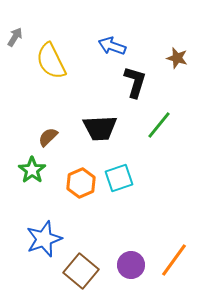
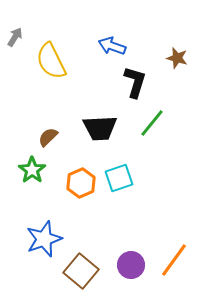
green line: moved 7 px left, 2 px up
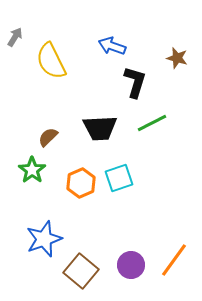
green line: rotated 24 degrees clockwise
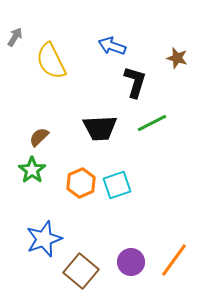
brown semicircle: moved 9 px left
cyan square: moved 2 px left, 7 px down
purple circle: moved 3 px up
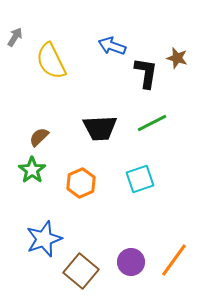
black L-shape: moved 11 px right, 9 px up; rotated 8 degrees counterclockwise
cyan square: moved 23 px right, 6 px up
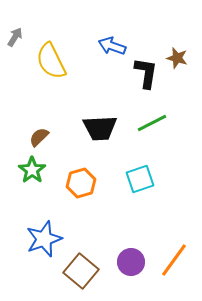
orange hexagon: rotated 8 degrees clockwise
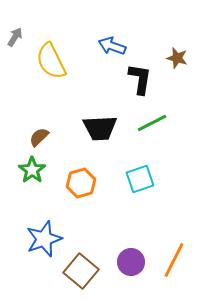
black L-shape: moved 6 px left, 6 px down
orange line: rotated 9 degrees counterclockwise
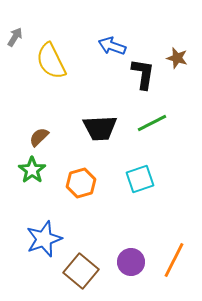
black L-shape: moved 3 px right, 5 px up
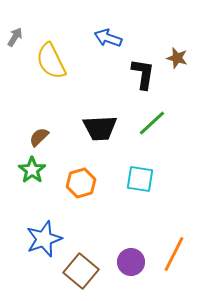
blue arrow: moved 4 px left, 8 px up
green line: rotated 16 degrees counterclockwise
cyan square: rotated 28 degrees clockwise
orange line: moved 6 px up
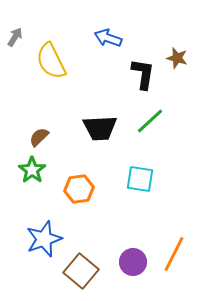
green line: moved 2 px left, 2 px up
orange hexagon: moved 2 px left, 6 px down; rotated 8 degrees clockwise
purple circle: moved 2 px right
